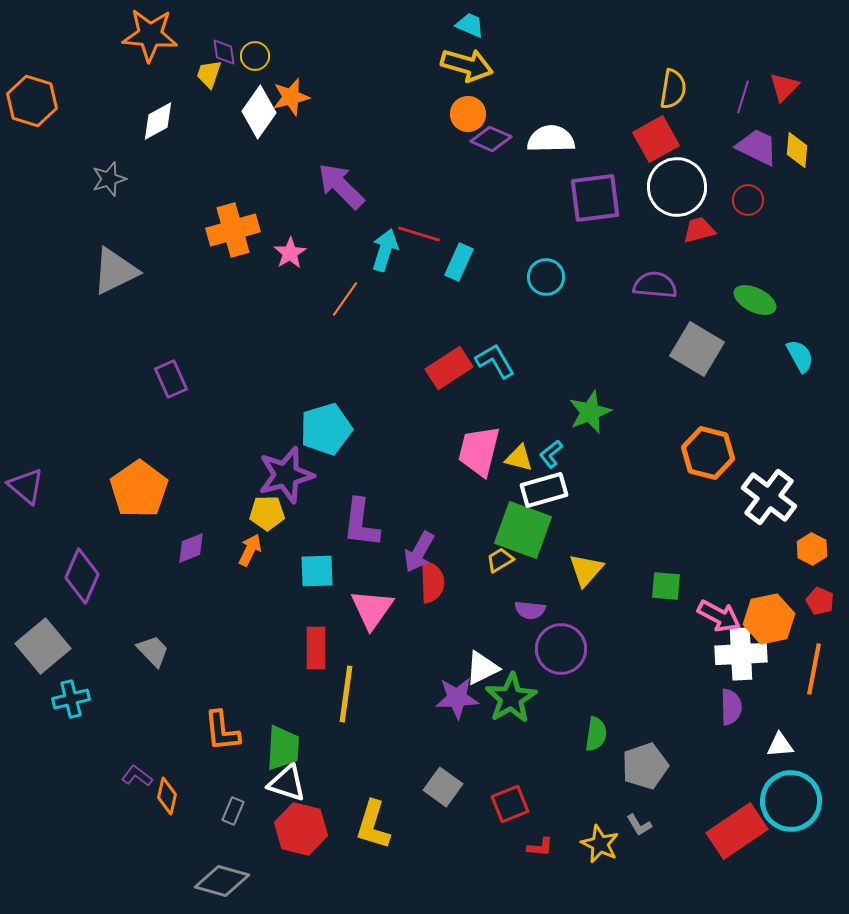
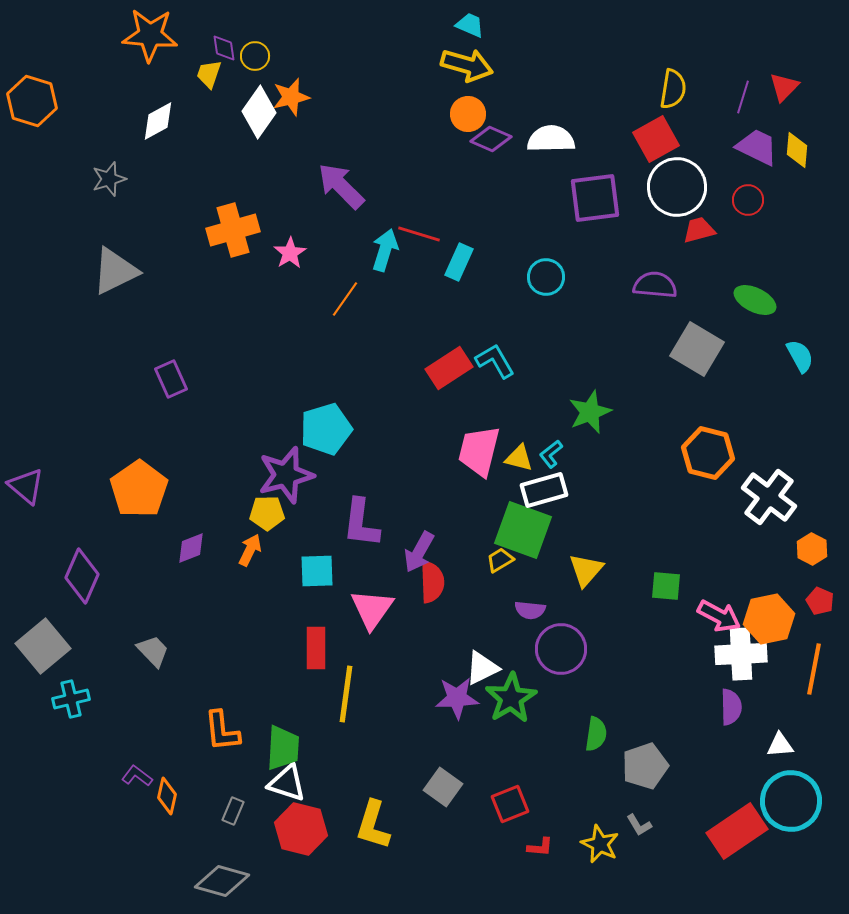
purple diamond at (224, 52): moved 4 px up
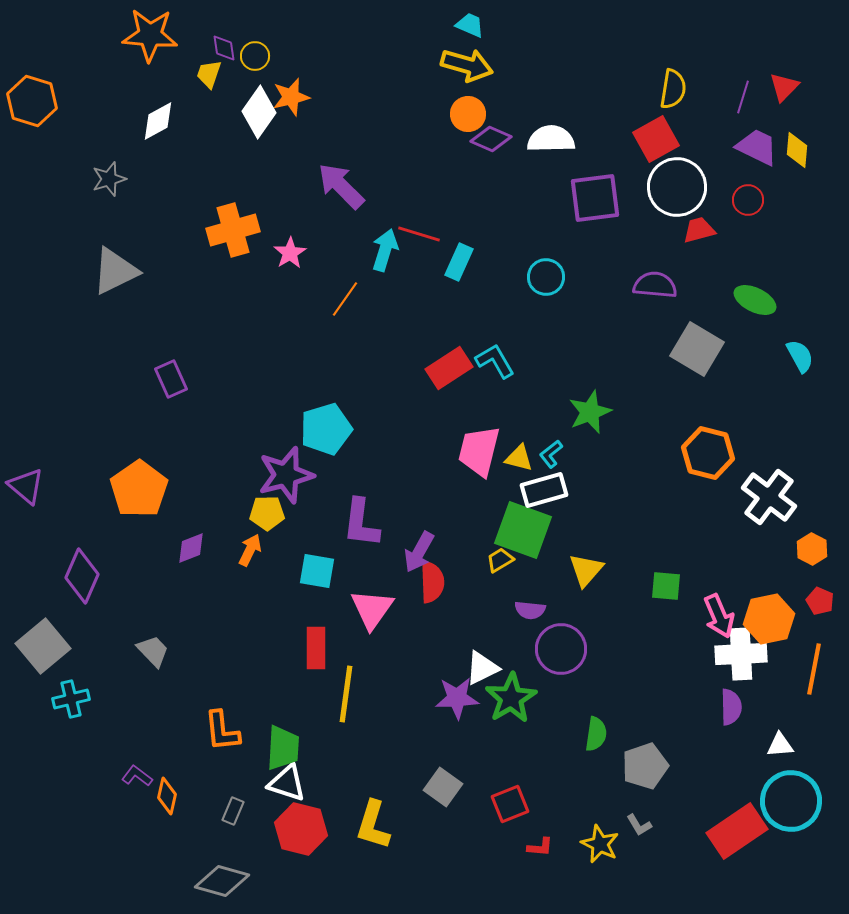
cyan square at (317, 571): rotated 12 degrees clockwise
pink arrow at (719, 616): rotated 39 degrees clockwise
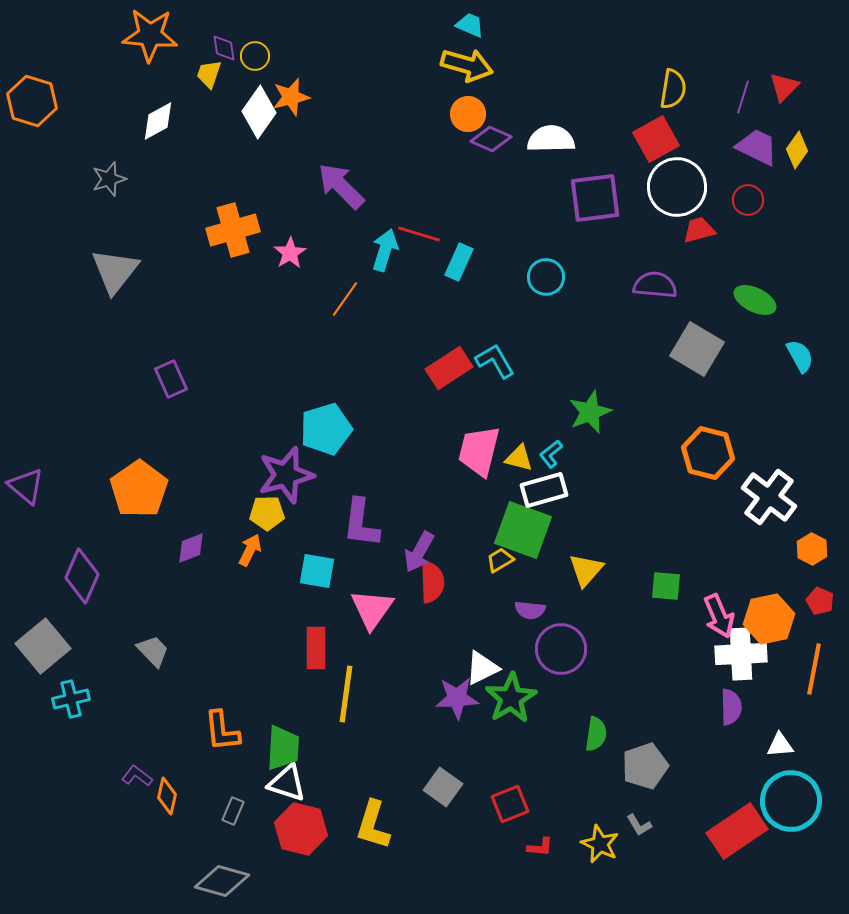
yellow diamond at (797, 150): rotated 30 degrees clockwise
gray triangle at (115, 271): rotated 26 degrees counterclockwise
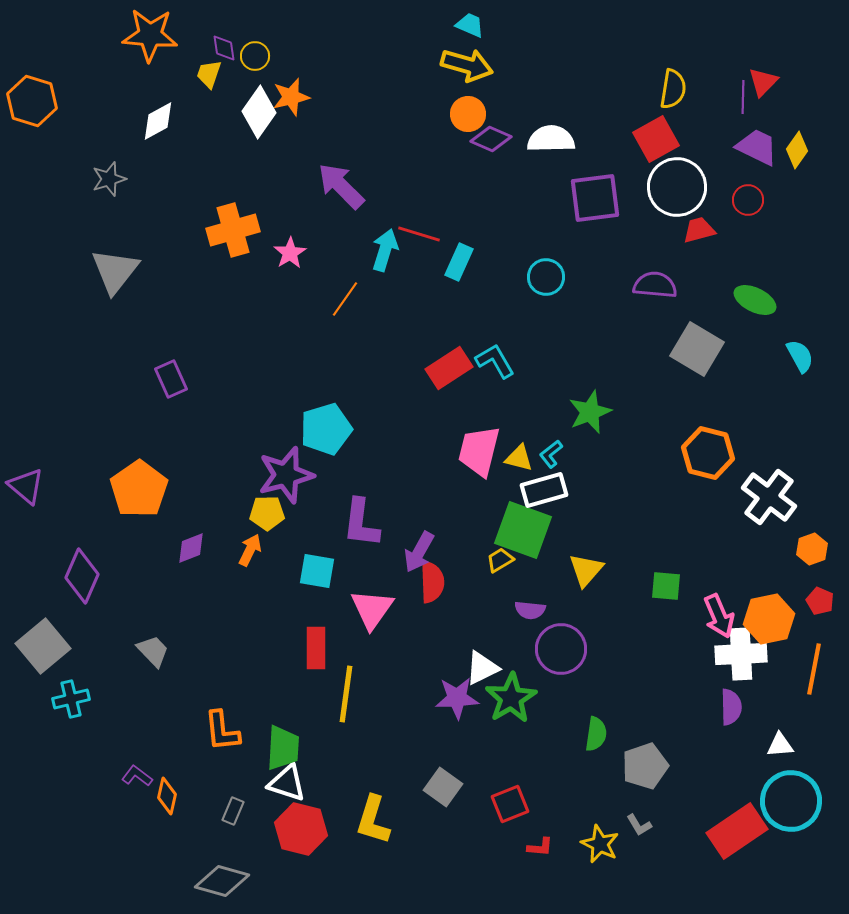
red triangle at (784, 87): moved 21 px left, 5 px up
purple line at (743, 97): rotated 16 degrees counterclockwise
orange hexagon at (812, 549): rotated 12 degrees clockwise
yellow L-shape at (373, 825): moved 5 px up
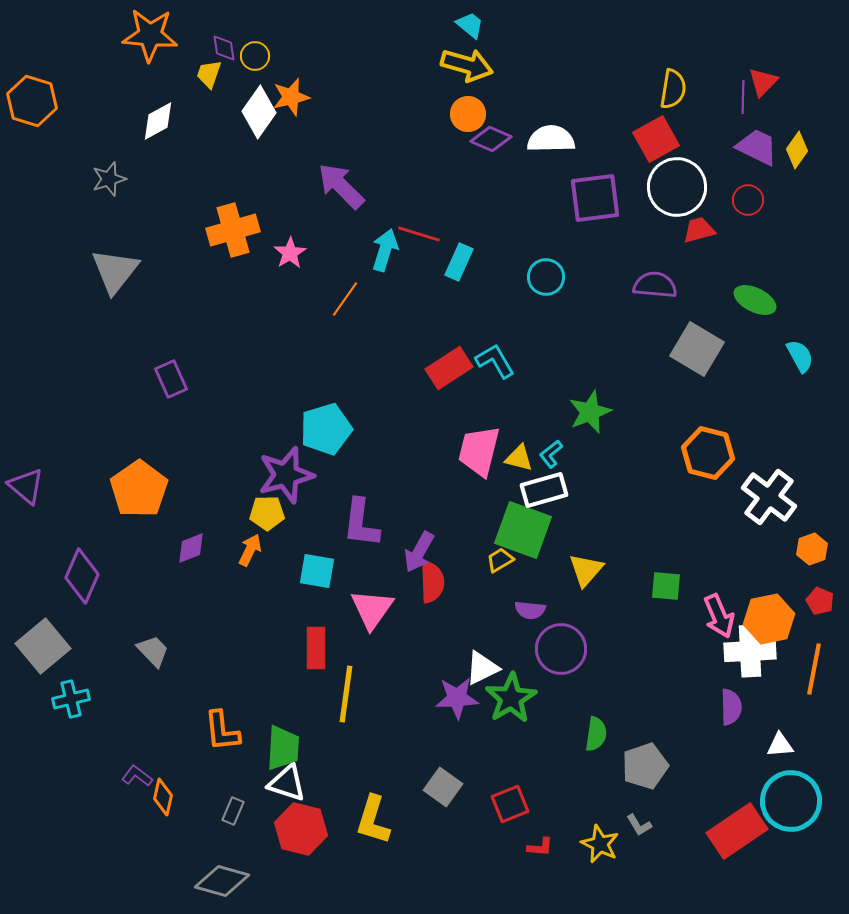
cyan trapezoid at (470, 25): rotated 16 degrees clockwise
white cross at (741, 654): moved 9 px right, 3 px up
orange diamond at (167, 796): moved 4 px left, 1 px down
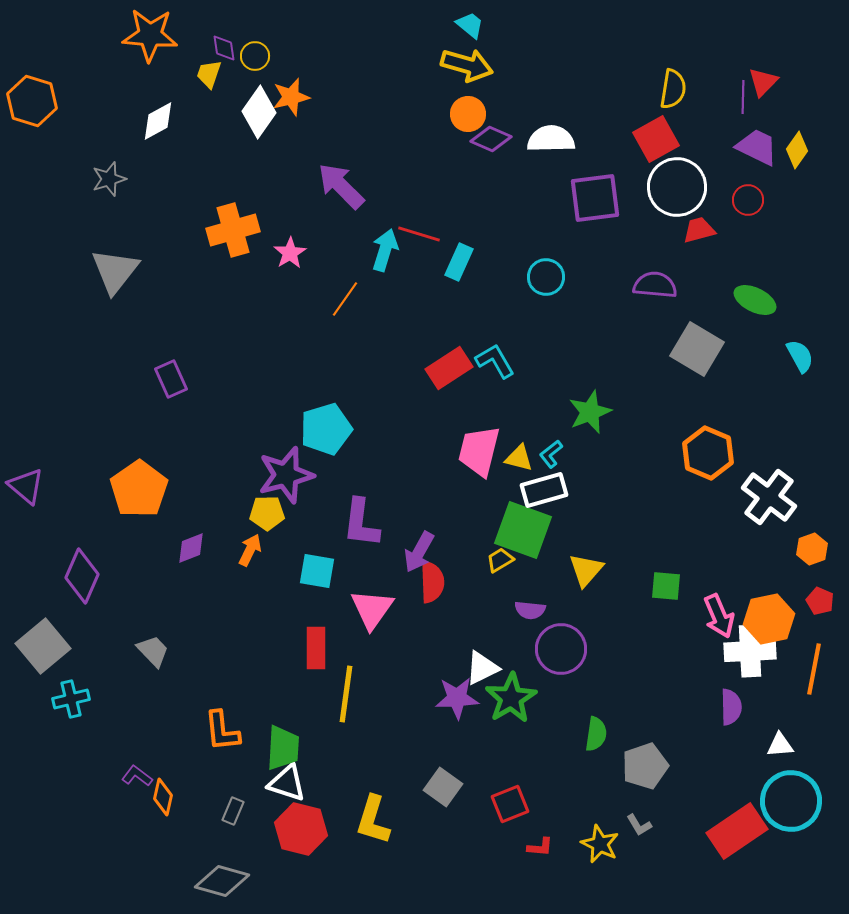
orange hexagon at (708, 453): rotated 9 degrees clockwise
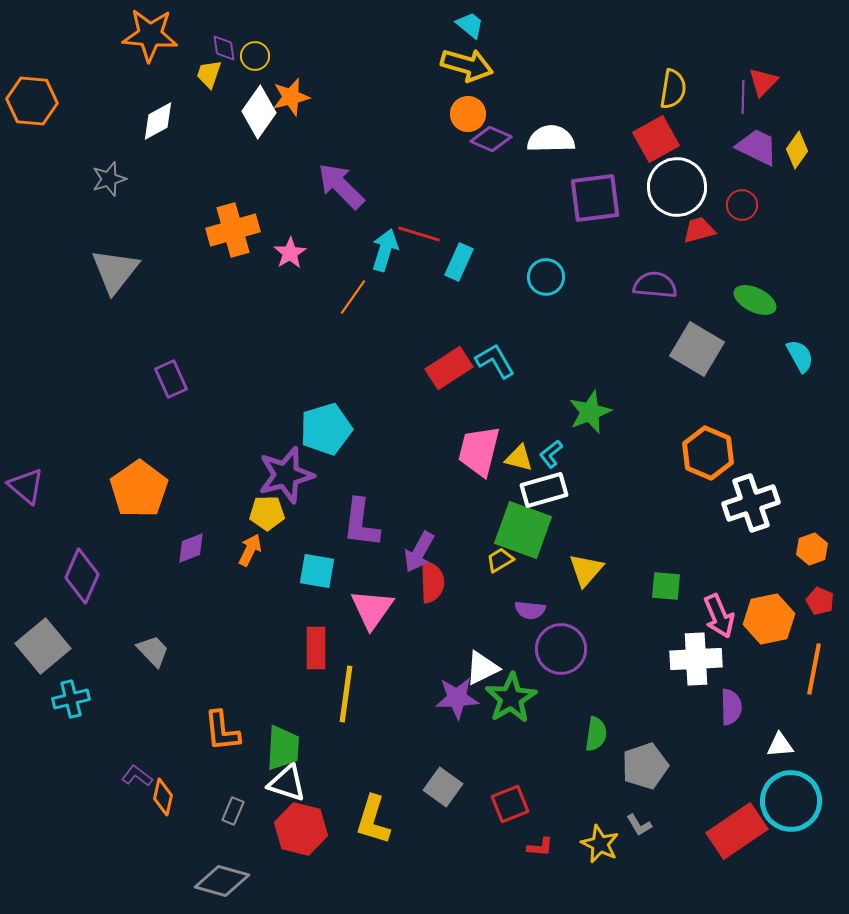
orange hexagon at (32, 101): rotated 12 degrees counterclockwise
red circle at (748, 200): moved 6 px left, 5 px down
orange line at (345, 299): moved 8 px right, 2 px up
white cross at (769, 497): moved 18 px left, 6 px down; rotated 34 degrees clockwise
white cross at (750, 651): moved 54 px left, 8 px down
